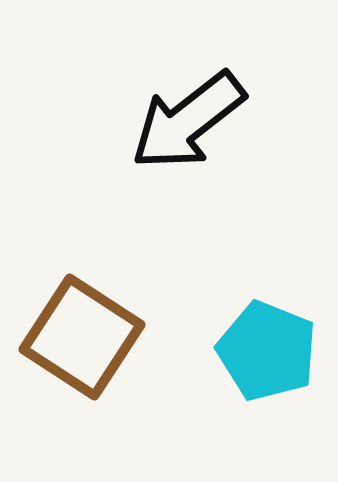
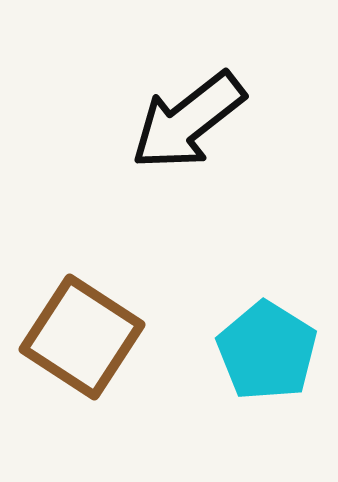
cyan pentagon: rotated 10 degrees clockwise
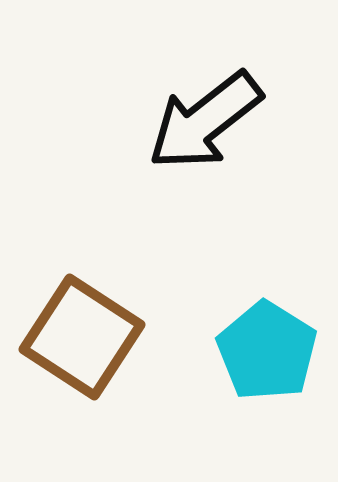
black arrow: moved 17 px right
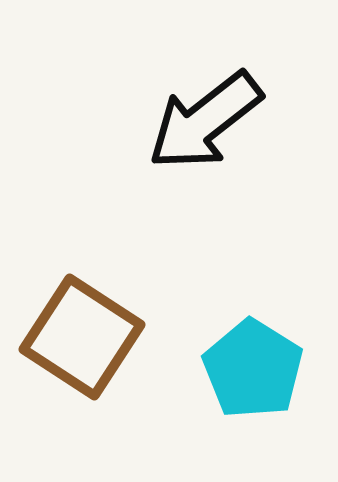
cyan pentagon: moved 14 px left, 18 px down
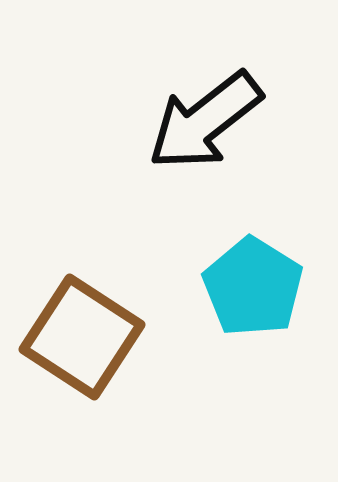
cyan pentagon: moved 82 px up
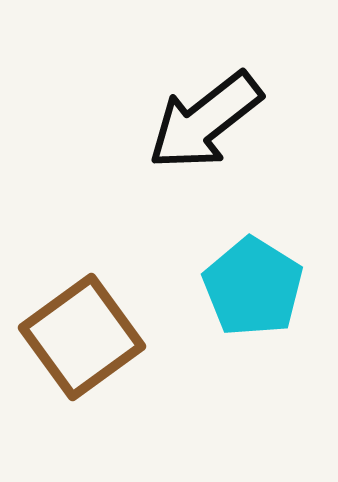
brown square: rotated 21 degrees clockwise
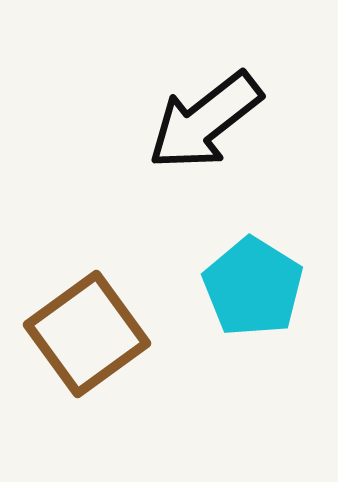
brown square: moved 5 px right, 3 px up
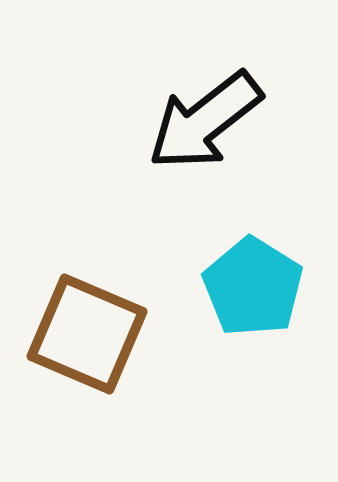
brown square: rotated 31 degrees counterclockwise
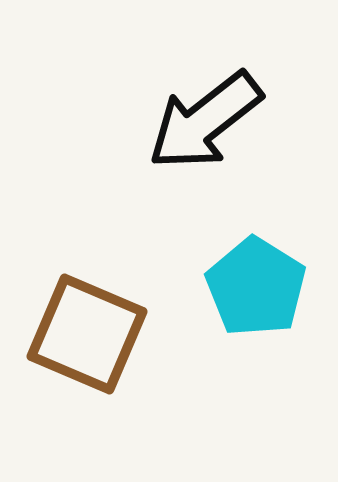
cyan pentagon: moved 3 px right
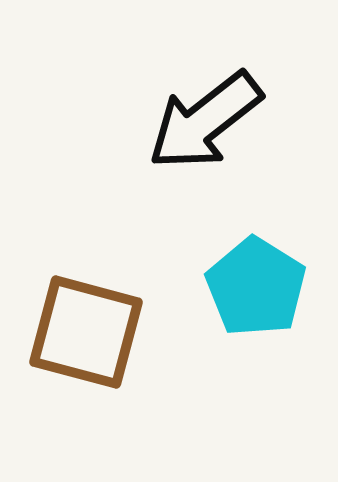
brown square: moved 1 px left, 2 px up; rotated 8 degrees counterclockwise
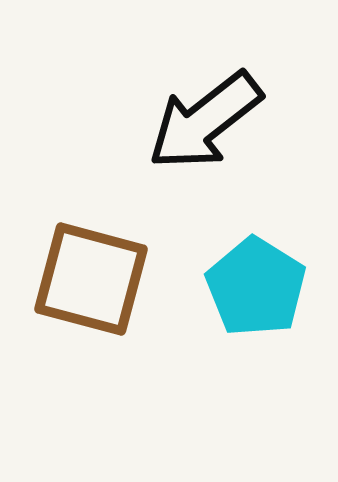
brown square: moved 5 px right, 53 px up
